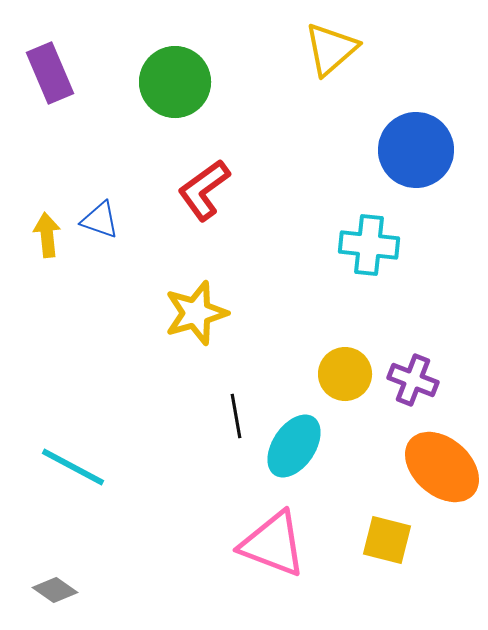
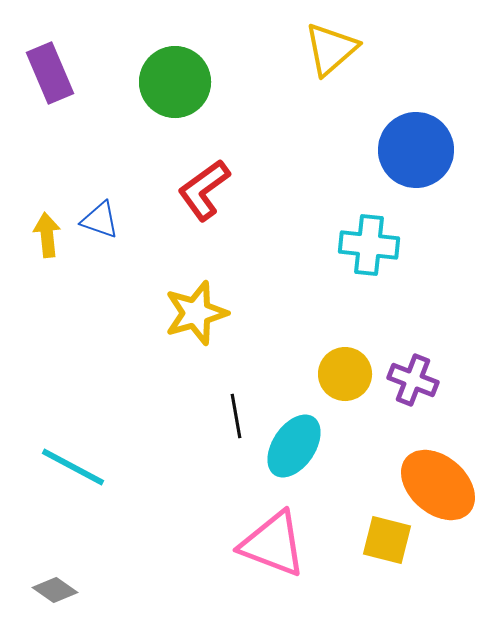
orange ellipse: moved 4 px left, 18 px down
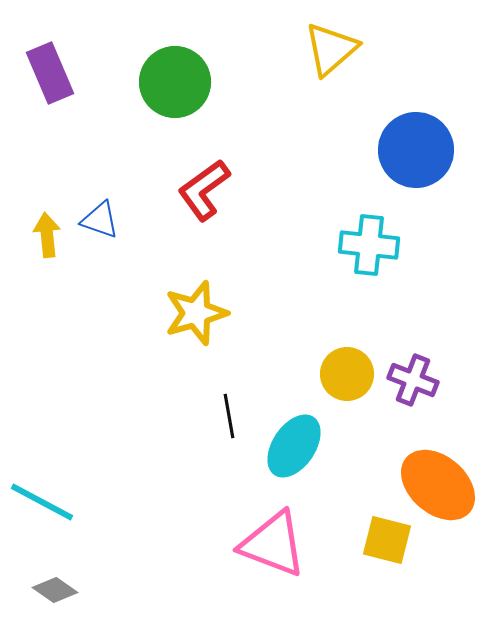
yellow circle: moved 2 px right
black line: moved 7 px left
cyan line: moved 31 px left, 35 px down
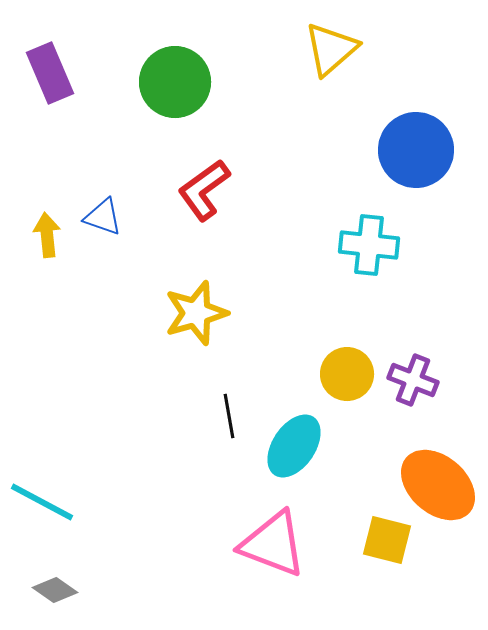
blue triangle: moved 3 px right, 3 px up
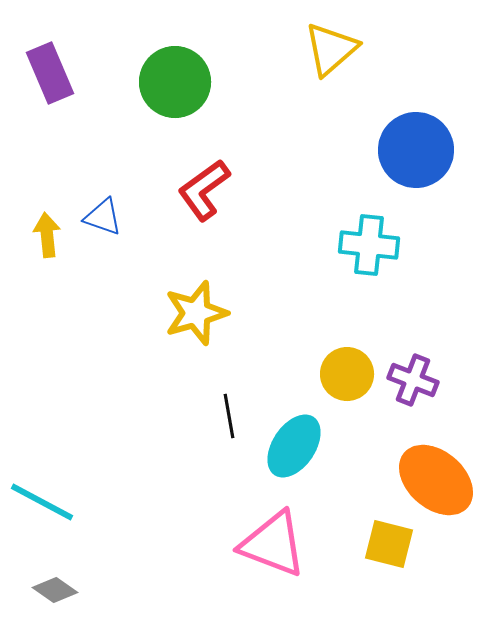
orange ellipse: moved 2 px left, 5 px up
yellow square: moved 2 px right, 4 px down
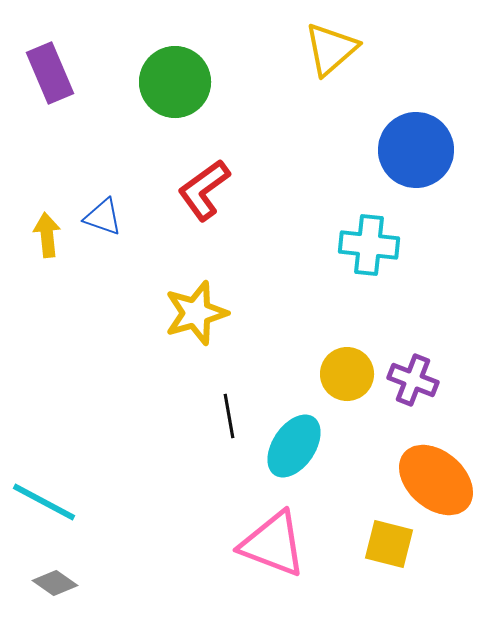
cyan line: moved 2 px right
gray diamond: moved 7 px up
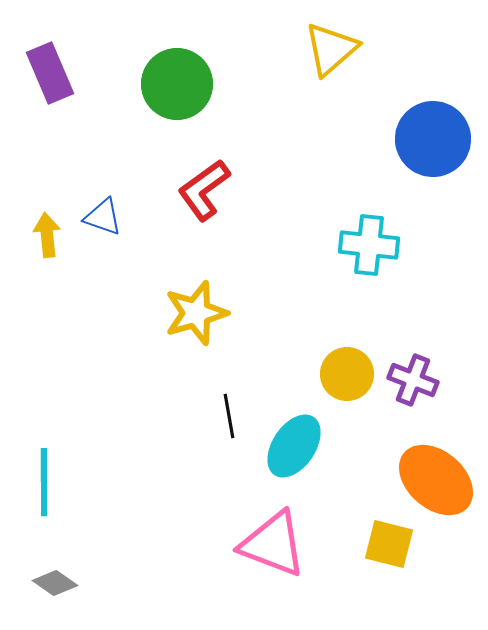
green circle: moved 2 px right, 2 px down
blue circle: moved 17 px right, 11 px up
cyan line: moved 20 px up; rotated 62 degrees clockwise
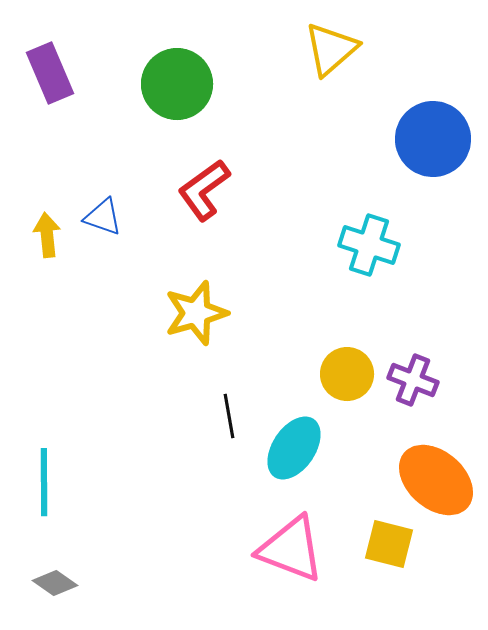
cyan cross: rotated 12 degrees clockwise
cyan ellipse: moved 2 px down
pink triangle: moved 18 px right, 5 px down
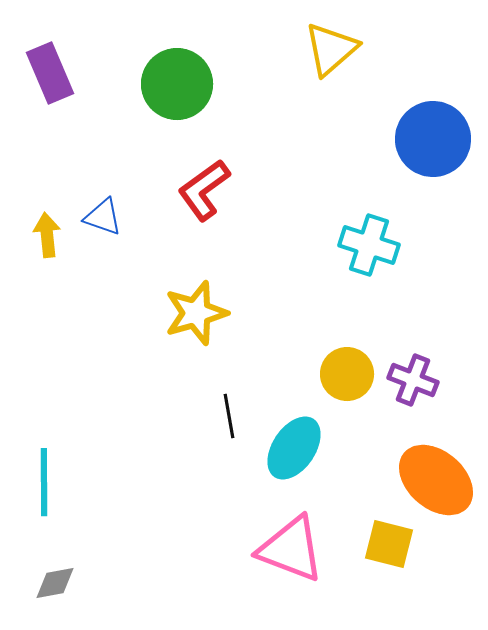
gray diamond: rotated 45 degrees counterclockwise
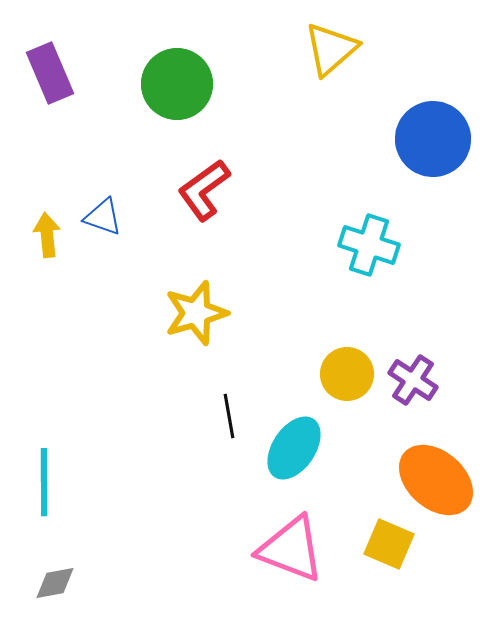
purple cross: rotated 12 degrees clockwise
yellow square: rotated 9 degrees clockwise
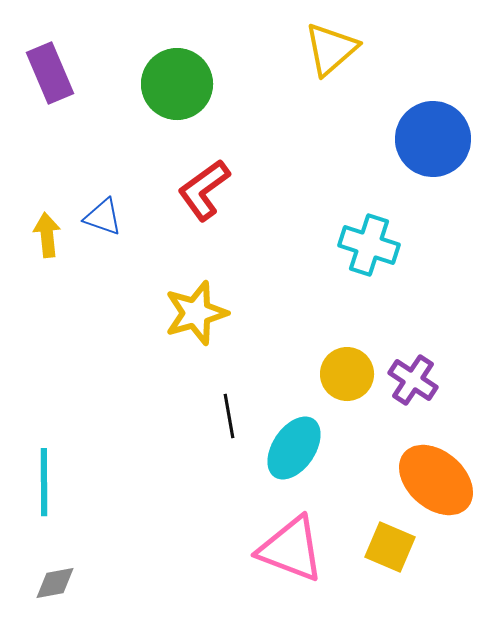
yellow square: moved 1 px right, 3 px down
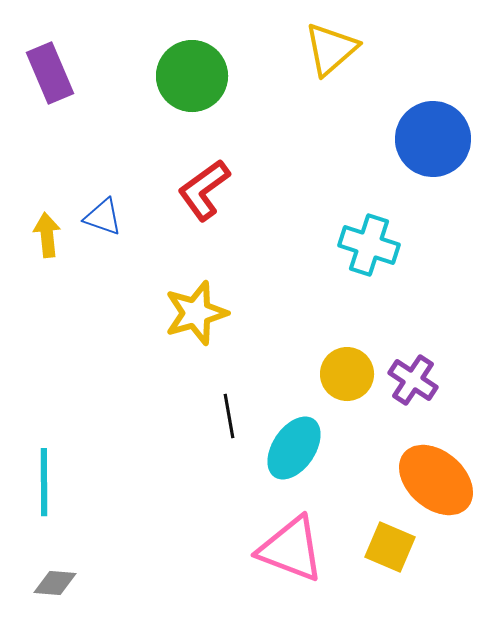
green circle: moved 15 px right, 8 px up
gray diamond: rotated 15 degrees clockwise
